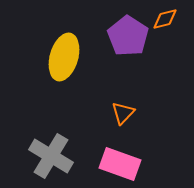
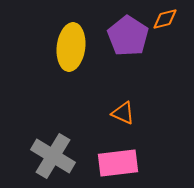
yellow ellipse: moved 7 px right, 10 px up; rotated 9 degrees counterclockwise
orange triangle: rotated 50 degrees counterclockwise
gray cross: moved 2 px right
pink rectangle: moved 2 px left, 1 px up; rotated 27 degrees counterclockwise
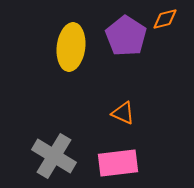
purple pentagon: moved 2 px left
gray cross: moved 1 px right
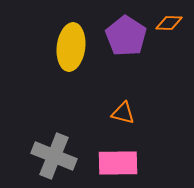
orange diamond: moved 4 px right, 4 px down; rotated 16 degrees clockwise
orange triangle: rotated 10 degrees counterclockwise
gray cross: rotated 9 degrees counterclockwise
pink rectangle: rotated 6 degrees clockwise
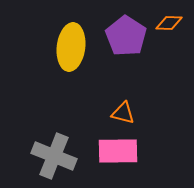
pink rectangle: moved 12 px up
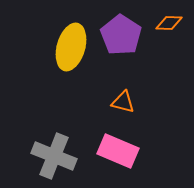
purple pentagon: moved 5 px left, 1 px up
yellow ellipse: rotated 9 degrees clockwise
orange triangle: moved 11 px up
pink rectangle: rotated 24 degrees clockwise
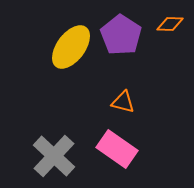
orange diamond: moved 1 px right, 1 px down
yellow ellipse: rotated 21 degrees clockwise
pink rectangle: moved 1 px left, 2 px up; rotated 12 degrees clockwise
gray cross: rotated 21 degrees clockwise
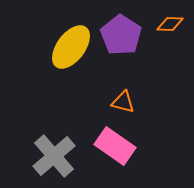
pink rectangle: moved 2 px left, 3 px up
gray cross: rotated 6 degrees clockwise
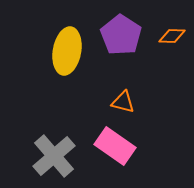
orange diamond: moved 2 px right, 12 px down
yellow ellipse: moved 4 px left, 4 px down; rotated 27 degrees counterclockwise
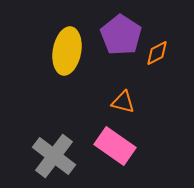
orange diamond: moved 15 px left, 17 px down; rotated 28 degrees counterclockwise
gray cross: rotated 12 degrees counterclockwise
